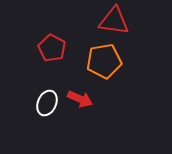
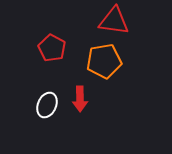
red arrow: rotated 65 degrees clockwise
white ellipse: moved 2 px down
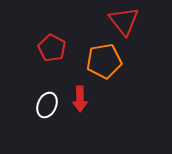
red triangle: moved 10 px right; rotated 44 degrees clockwise
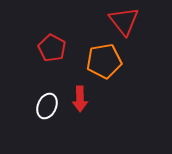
white ellipse: moved 1 px down
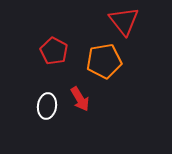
red pentagon: moved 2 px right, 3 px down
red arrow: rotated 30 degrees counterclockwise
white ellipse: rotated 15 degrees counterclockwise
